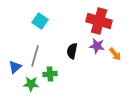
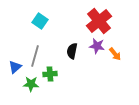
red cross: rotated 35 degrees clockwise
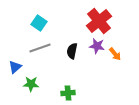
cyan square: moved 1 px left, 2 px down
gray line: moved 5 px right, 8 px up; rotated 55 degrees clockwise
green cross: moved 18 px right, 19 px down
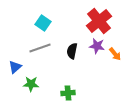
cyan square: moved 4 px right
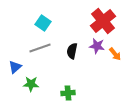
red cross: moved 4 px right
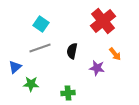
cyan square: moved 2 px left, 1 px down
purple star: moved 22 px down
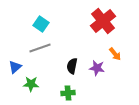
black semicircle: moved 15 px down
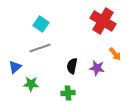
red cross: rotated 20 degrees counterclockwise
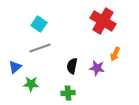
cyan square: moved 2 px left
orange arrow: rotated 64 degrees clockwise
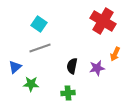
purple star: rotated 21 degrees counterclockwise
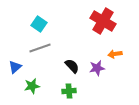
orange arrow: rotated 56 degrees clockwise
black semicircle: rotated 126 degrees clockwise
green star: moved 1 px right, 2 px down; rotated 14 degrees counterclockwise
green cross: moved 1 px right, 2 px up
